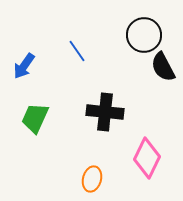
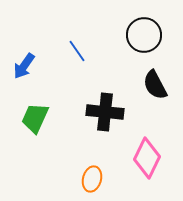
black semicircle: moved 8 px left, 18 px down
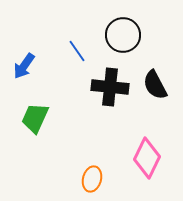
black circle: moved 21 px left
black cross: moved 5 px right, 25 px up
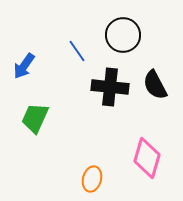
pink diamond: rotated 9 degrees counterclockwise
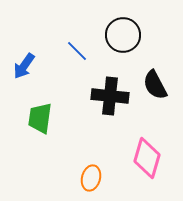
blue line: rotated 10 degrees counterclockwise
black cross: moved 9 px down
green trapezoid: moved 5 px right; rotated 16 degrees counterclockwise
orange ellipse: moved 1 px left, 1 px up
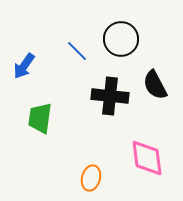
black circle: moved 2 px left, 4 px down
pink diamond: rotated 24 degrees counterclockwise
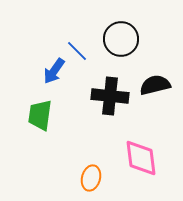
blue arrow: moved 30 px right, 5 px down
black semicircle: rotated 104 degrees clockwise
green trapezoid: moved 3 px up
pink diamond: moved 6 px left
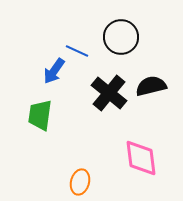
black circle: moved 2 px up
blue line: rotated 20 degrees counterclockwise
black semicircle: moved 4 px left, 1 px down
black cross: moved 1 px left, 3 px up; rotated 33 degrees clockwise
orange ellipse: moved 11 px left, 4 px down
